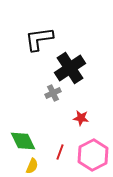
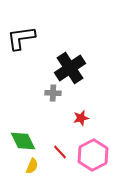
black L-shape: moved 18 px left, 1 px up
gray cross: rotated 28 degrees clockwise
red star: rotated 21 degrees counterclockwise
red line: rotated 63 degrees counterclockwise
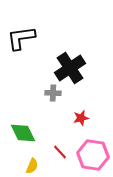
green diamond: moved 8 px up
pink hexagon: rotated 24 degrees counterclockwise
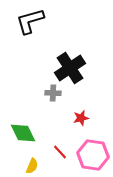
black L-shape: moved 9 px right, 17 px up; rotated 8 degrees counterclockwise
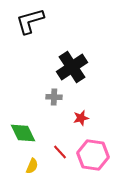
black cross: moved 2 px right, 1 px up
gray cross: moved 1 px right, 4 px down
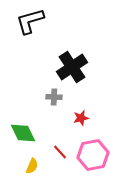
pink hexagon: rotated 20 degrees counterclockwise
